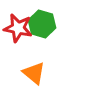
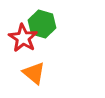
red star: moved 5 px right, 10 px down; rotated 20 degrees clockwise
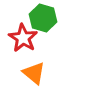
green hexagon: moved 1 px right, 6 px up
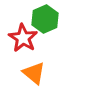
green hexagon: moved 2 px right, 1 px down; rotated 20 degrees clockwise
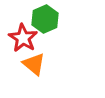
orange triangle: moved 9 px up
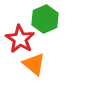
red star: moved 3 px left, 1 px down
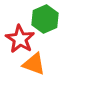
orange triangle: rotated 20 degrees counterclockwise
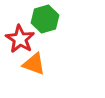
green hexagon: rotated 8 degrees clockwise
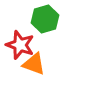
red star: moved 6 px down; rotated 12 degrees counterclockwise
